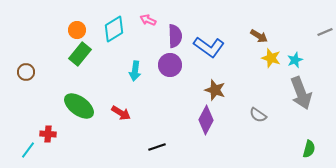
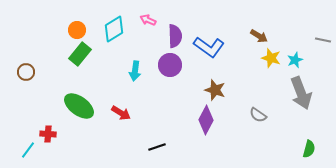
gray line: moved 2 px left, 8 px down; rotated 35 degrees clockwise
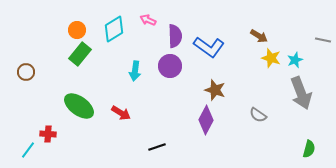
purple circle: moved 1 px down
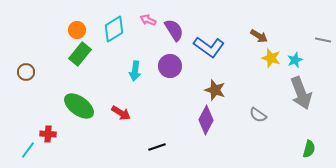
purple semicircle: moved 1 px left, 6 px up; rotated 30 degrees counterclockwise
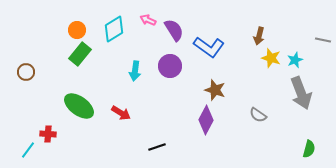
brown arrow: rotated 72 degrees clockwise
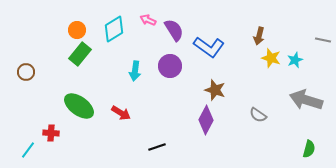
gray arrow: moved 5 px right, 7 px down; rotated 128 degrees clockwise
red cross: moved 3 px right, 1 px up
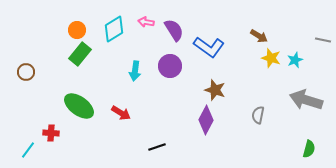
pink arrow: moved 2 px left, 2 px down; rotated 14 degrees counterclockwise
brown arrow: rotated 72 degrees counterclockwise
gray semicircle: rotated 66 degrees clockwise
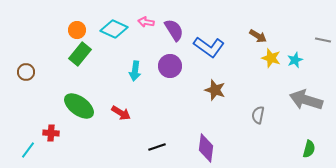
cyan diamond: rotated 56 degrees clockwise
brown arrow: moved 1 px left
purple diamond: moved 28 px down; rotated 20 degrees counterclockwise
